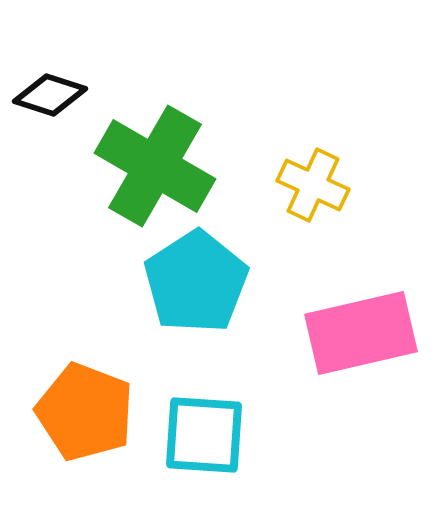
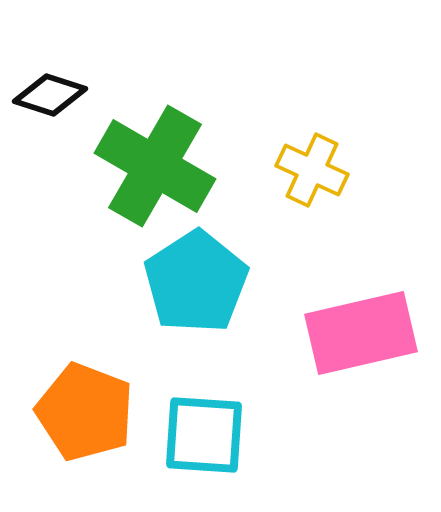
yellow cross: moved 1 px left, 15 px up
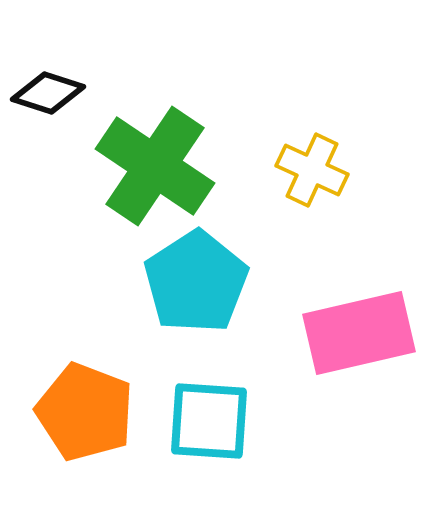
black diamond: moved 2 px left, 2 px up
green cross: rotated 4 degrees clockwise
pink rectangle: moved 2 px left
cyan square: moved 5 px right, 14 px up
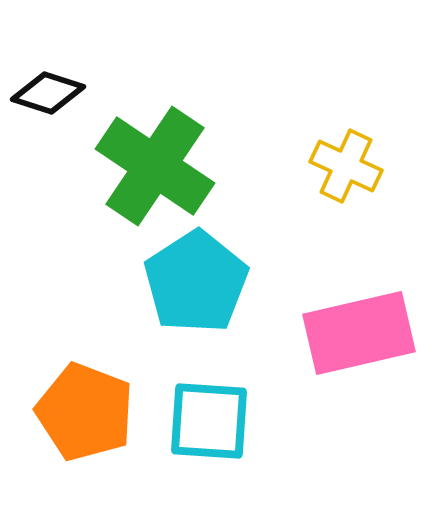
yellow cross: moved 34 px right, 4 px up
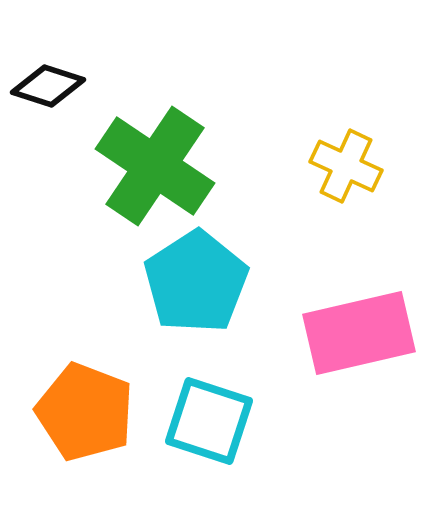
black diamond: moved 7 px up
cyan square: rotated 14 degrees clockwise
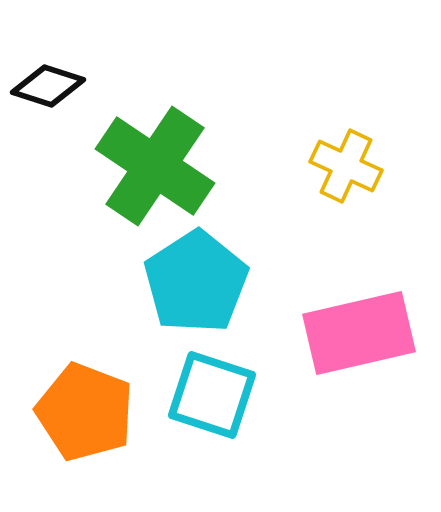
cyan square: moved 3 px right, 26 px up
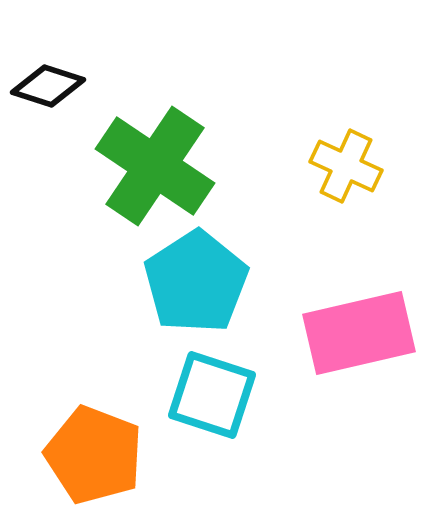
orange pentagon: moved 9 px right, 43 px down
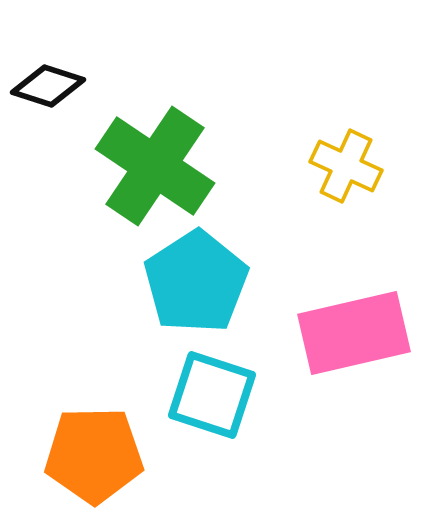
pink rectangle: moved 5 px left
orange pentagon: rotated 22 degrees counterclockwise
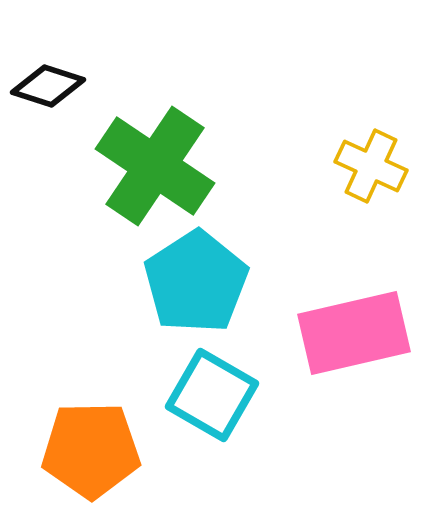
yellow cross: moved 25 px right
cyan square: rotated 12 degrees clockwise
orange pentagon: moved 3 px left, 5 px up
